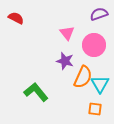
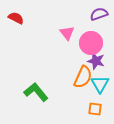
pink circle: moved 3 px left, 2 px up
purple star: moved 31 px right
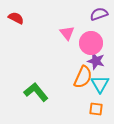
orange square: moved 1 px right
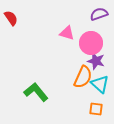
red semicircle: moved 5 px left; rotated 28 degrees clockwise
pink triangle: rotated 35 degrees counterclockwise
cyan triangle: rotated 18 degrees counterclockwise
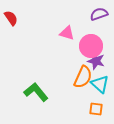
pink circle: moved 3 px down
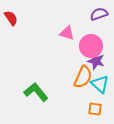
orange square: moved 1 px left
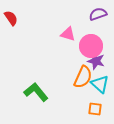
purple semicircle: moved 1 px left
pink triangle: moved 1 px right, 1 px down
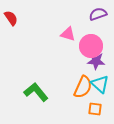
purple star: rotated 12 degrees counterclockwise
orange semicircle: moved 10 px down
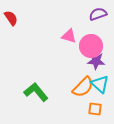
pink triangle: moved 1 px right, 2 px down
orange semicircle: rotated 20 degrees clockwise
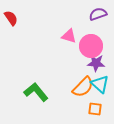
purple star: moved 2 px down
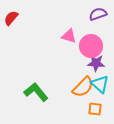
red semicircle: rotated 105 degrees counterclockwise
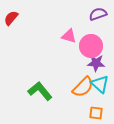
green L-shape: moved 4 px right, 1 px up
orange square: moved 1 px right, 4 px down
